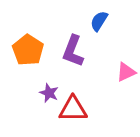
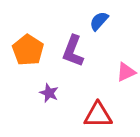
blue semicircle: rotated 10 degrees clockwise
red triangle: moved 25 px right, 6 px down
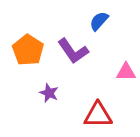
purple L-shape: rotated 56 degrees counterclockwise
pink triangle: rotated 25 degrees clockwise
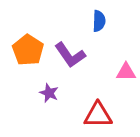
blue semicircle: rotated 140 degrees clockwise
purple L-shape: moved 3 px left, 4 px down
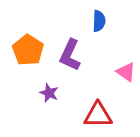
purple L-shape: rotated 60 degrees clockwise
pink triangle: rotated 35 degrees clockwise
